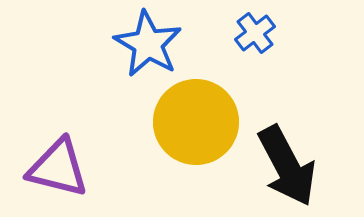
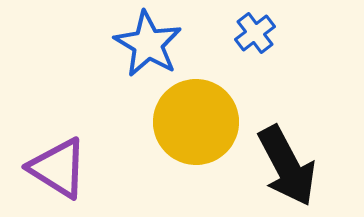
purple triangle: rotated 18 degrees clockwise
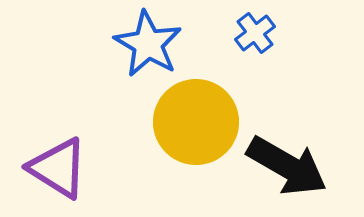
black arrow: rotated 32 degrees counterclockwise
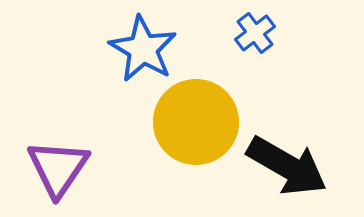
blue star: moved 5 px left, 5 px down
purple triangle: rotated 32 degrees clockwise
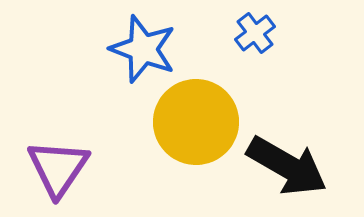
blue star: rotated 10 degrees counterclockwise
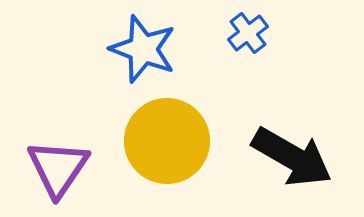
blue cross: moved 7 px left
yellow circle: moved 29 px left, 19 px down
black arrow: moved 5 px right, 9 px up
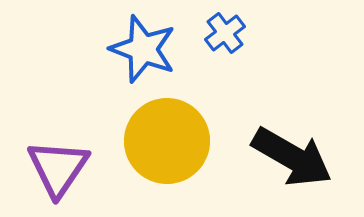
blue cross: moved 23 px left
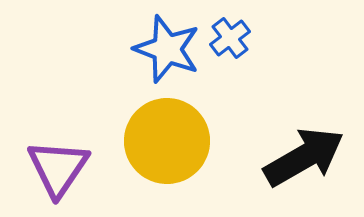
blue cross: moved 5 px right, 5 px down
blue star: moved 24 px right
black arrow: moved 12 px right; rotated 60 degrees counterclockwise
